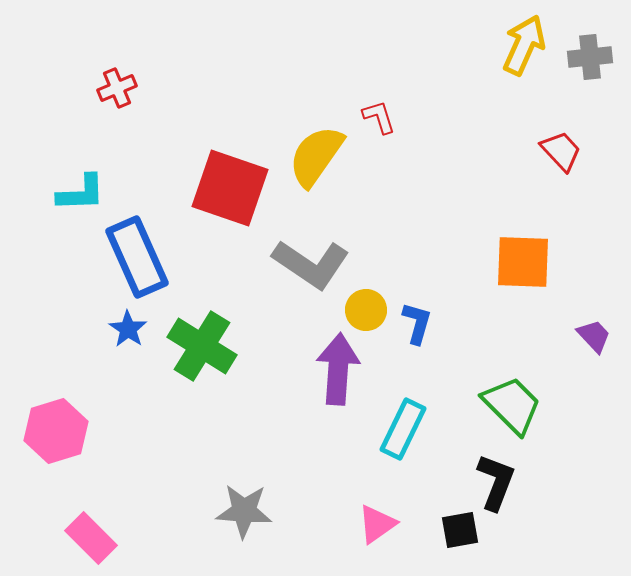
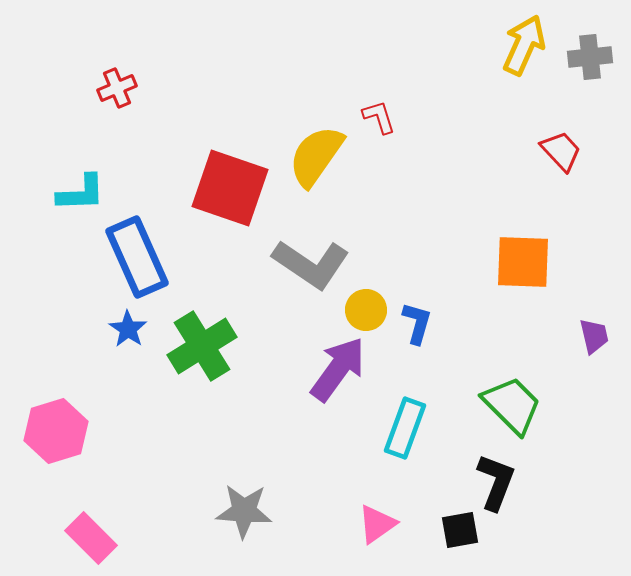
purple trapezoid: rotated 30 degrees clockwise
green cross: rotated 26 degrees clockwise
purple arrow: rotated 32 degrees clockwise
cyan rectangle: moved 2 px right, 1 px up; rotated 6 degrees counterclockwise
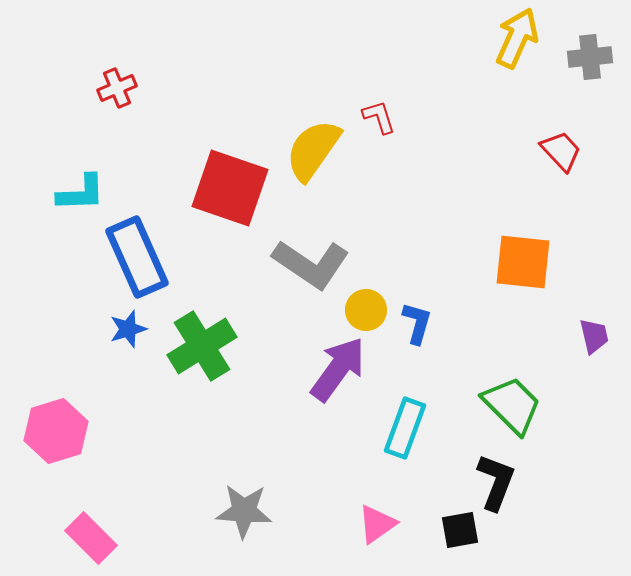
yellow arrow: moved 7 px left, 7 px up
yellow semicircle: moved 3 px left, 6 px up
orange square: rotated 4 degrees clockwise
blue star: rotated 21 degrees clockwise
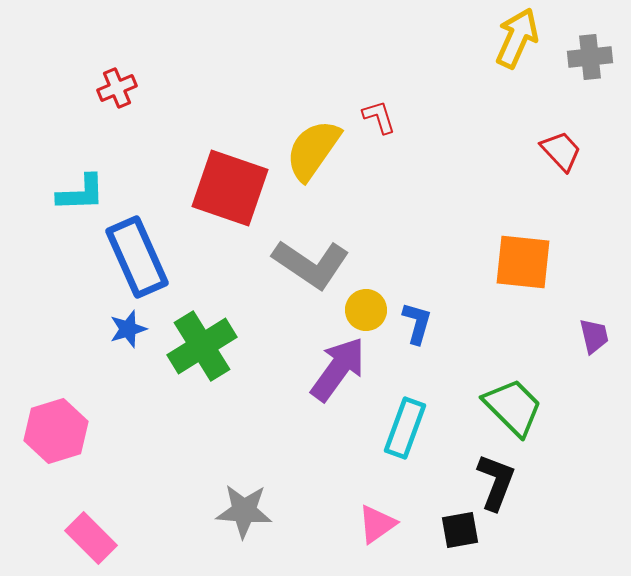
green trapezoid: moved 1 px right, 2 px down
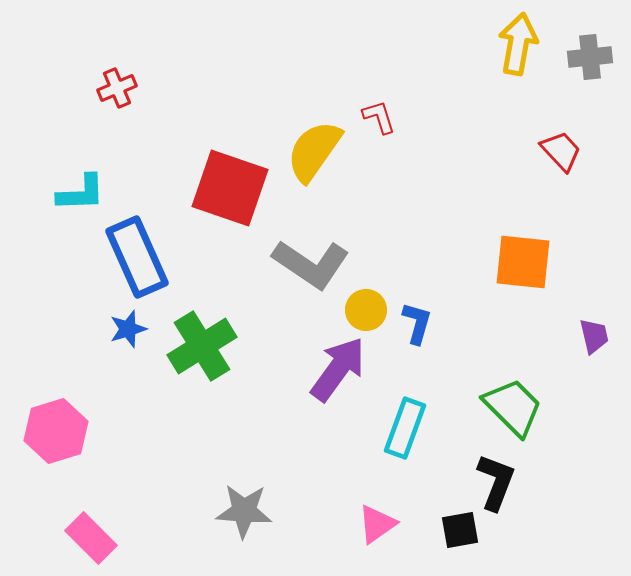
yellow arrow: moved 1 px right, 6 px down; rotated 14 degrees counterclockwise
yellow semicircle: moved 1 px right, 1 px down
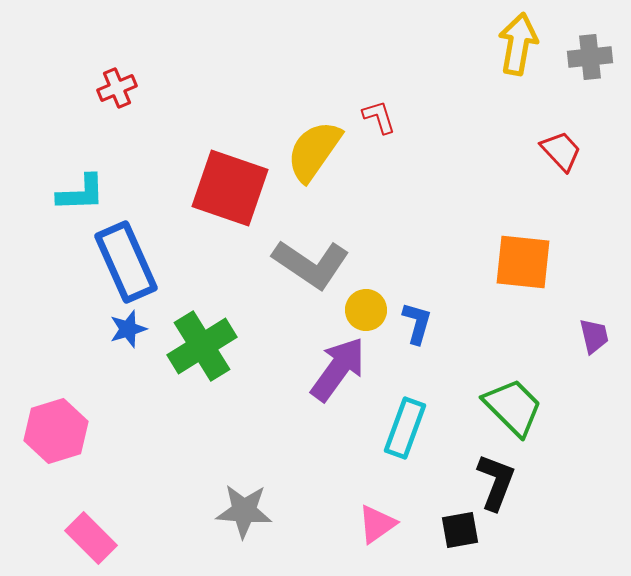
blue rectangle: moved 11 px left, 5 px down
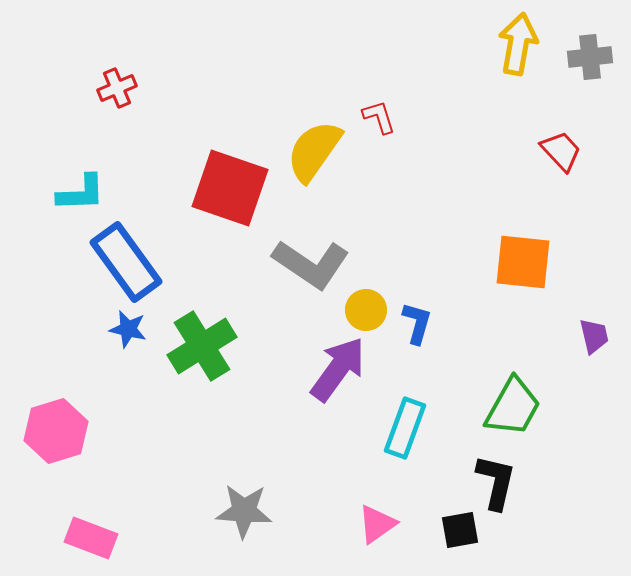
blue rectangle: rotated 12 degrees counterclockwise
blue star: rotated 30 degrees clockwise
green trapezoid: rotated 74 degrees clockwise
black L-shape: rotated 8 degrees counterclockwise
pink rectangle: rotated 24 degrees counterclockwise
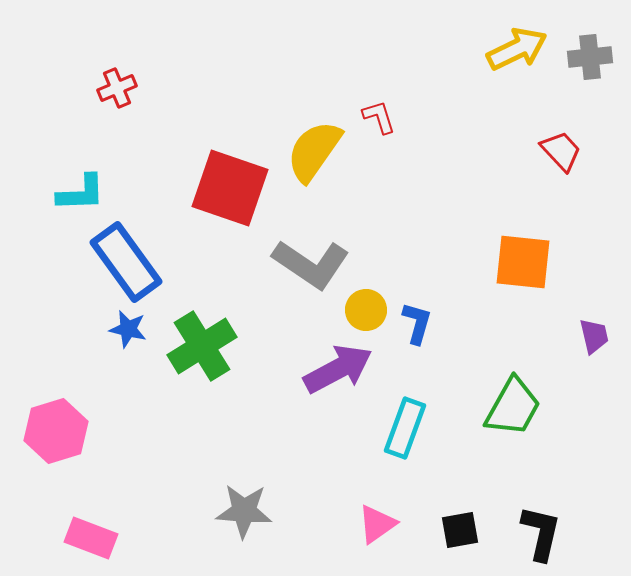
yellow arrow: moved 1 px left, 5 px down; rotated 54 degrees clockwise
purple arrow: rotated 26 degrees clockwise
black L-shape: moved 45 px right, 51 px down
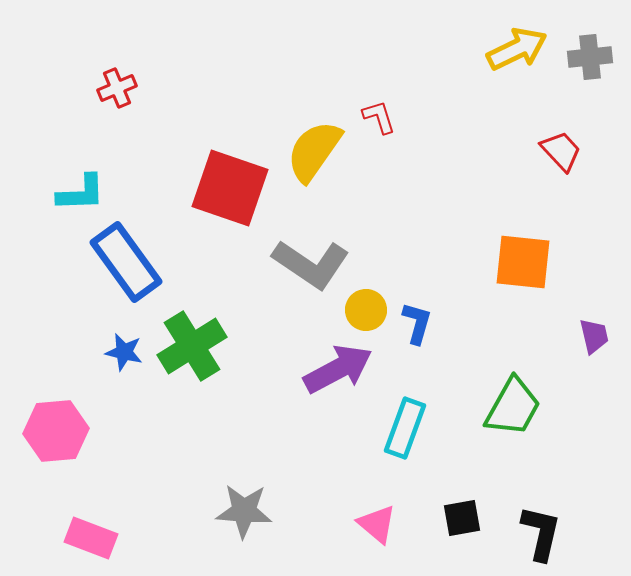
blue star: moved 4 px left, 23 px down
green cross: moved 10 px left
pink hexagon: rotated 12 degrees clockwise
pink triangle: rotated 45 degrees counterclockwise
black square: moved 2 px right, 12 px up
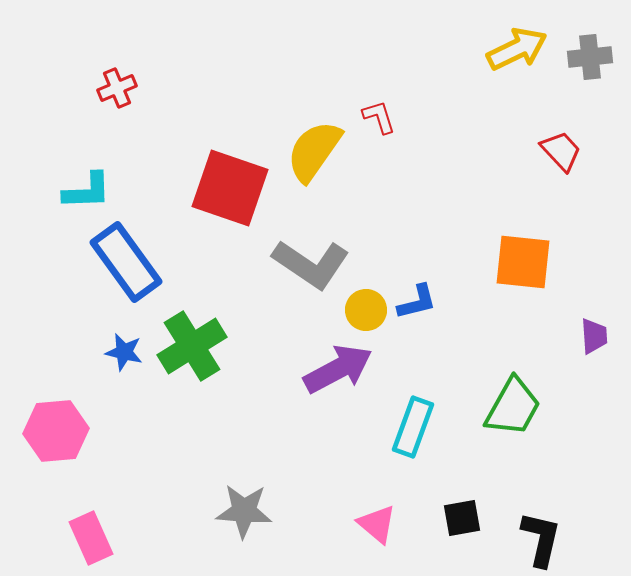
cyan L-shape: moved 6 px right, 2 px up
blue L-shape: moved 21 px up; rotated 60 degrees clockwise
purple trapezoid: rotated 9 degrees clockwise
cyan rectangle: moved 8 px right, 1 px up
black L-shape: moved 6 px down
pink rectangle: rotated 45 degrees clockwise
